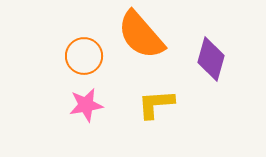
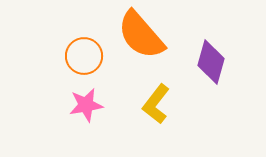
purple diamond: moved 3 px down
yellow L-shape: rotated 48 degrees counterclockwise
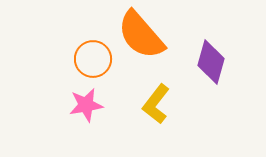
orange circle: moved 9 px right, 3 px down
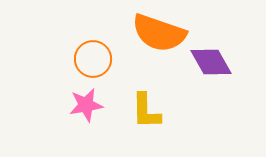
orange semicircle: moved 18 px right, 2 px up; rotated 30 degrees counterclockwise
purple diamond: rotated 45 degrees counterclockwise
yellow L-shape: moved 10 px left, 7 px down; rotated 39 degrees counterclockwise
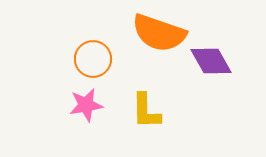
purple diamond: moved 1 px up
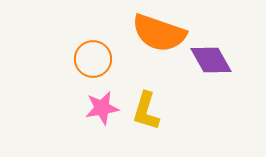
purple diamond: moved 1 px up
pink star: moved 16 px right, 3 px down
yellow L-shape: rotated 18 degrees clockwise
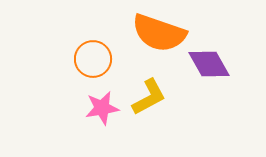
purple diamond: moved 2 px left, 4 px down
yellow L-shape: moved 3 px right, 14 px up; rotated 135 degrees counterclockwise
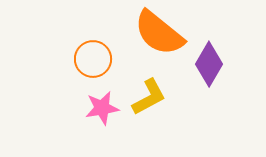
orange semicircle: rotated 20 degrees clockwise
purple diamond: rotated 60 degrees clockwise
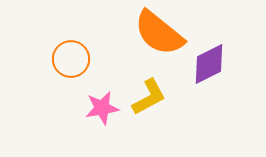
orange circle: moved 22 px left
purple diamond: rotated 33 degrees clockwise
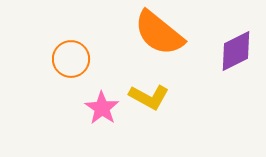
purple diamond: moved 27 px right, 13 px up
yellow L-shape: rotated 57 degrees clockwise
pink star: rotated 28 degrees counterclockwise
